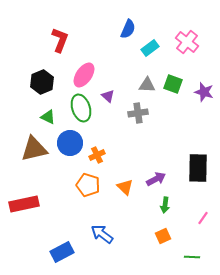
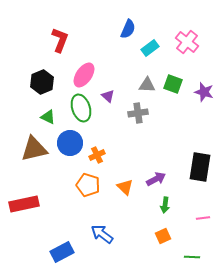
black rectangle: moved 2 px right, 1 px up; rotated 8 degrees clockwise
pink line: rotated 48 degrees clockwise
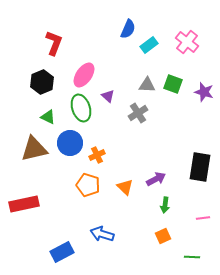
red L-shape: moved 6 px left, 3 px down
cyan rectangle: moved 1 px left, 3 px up
gray cross: rotated 24 degrees counterclockwise
blue arrow: rotated 20 degrees counterclockwise
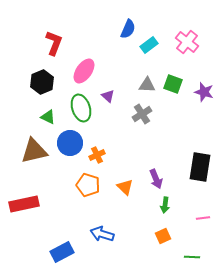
pink ellipse: moved 4 px up
gray cross: moved 4 px right, 1 px down
brown triangle: moved 2 px down
purple arrow: rotated 96 degrees clockwise
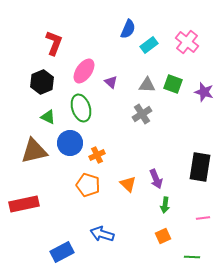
purple triangle: moved 3 px right, 14 px up
orange triangle: moved 3 px right, 3 px up
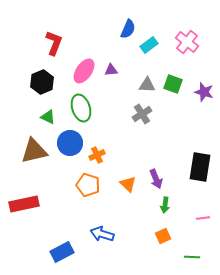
purple triangle: moved 12 px up; rotated 48 degrees counterclockwise
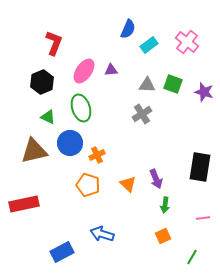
green line: rotated 63 degrees counterclockwise
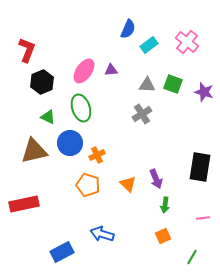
red L-shape: moved 27 px left, 7 px down
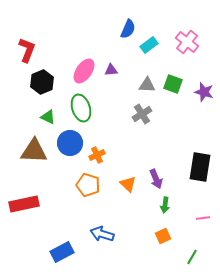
brown triangle: rotated 16 degrees clockwise
